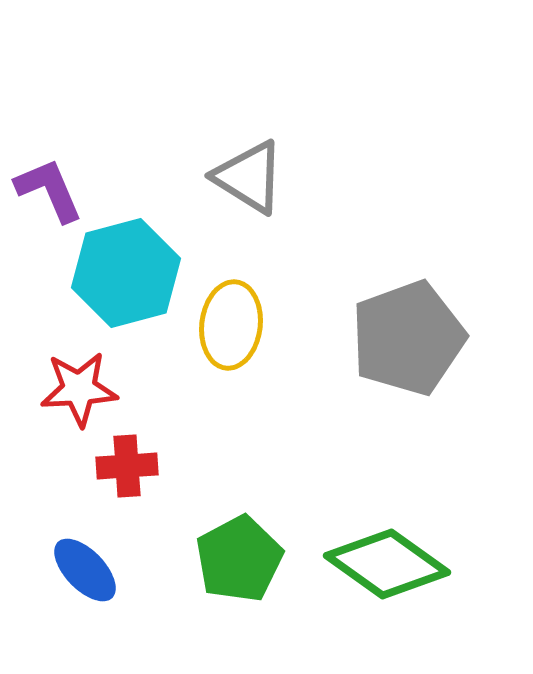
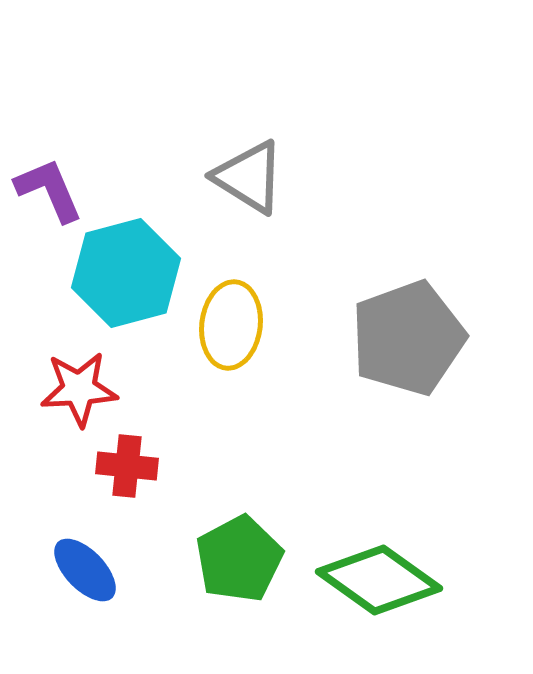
red cross: rotated 10 degrees clockwise
green diamond: moved 8 px left, 16 px down
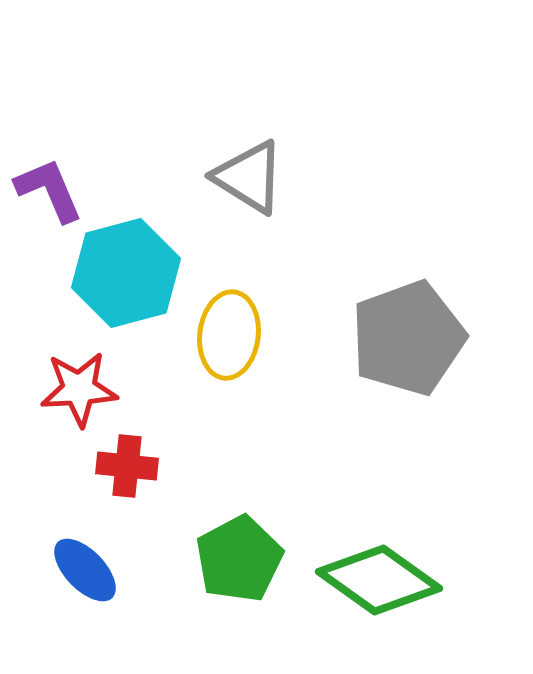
yellow ellipse: moved 2 px left, 10 px down
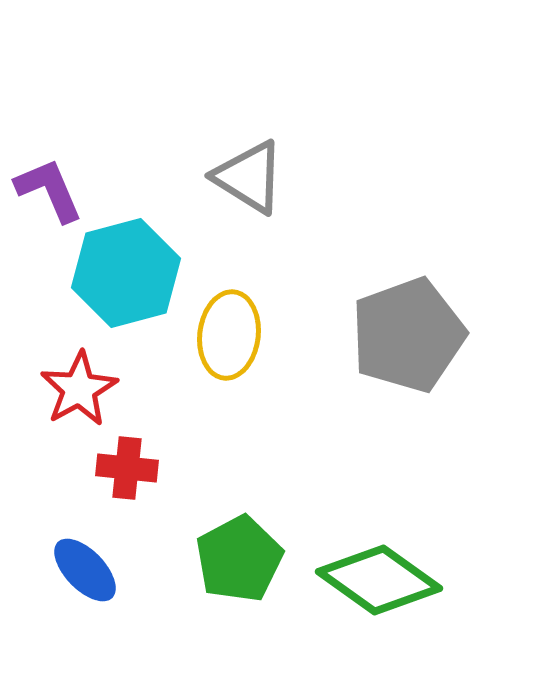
gray pentagon: moved 3 px up
red star: rotated 26 degrees counterclockwise
red cross: moved 2 px down
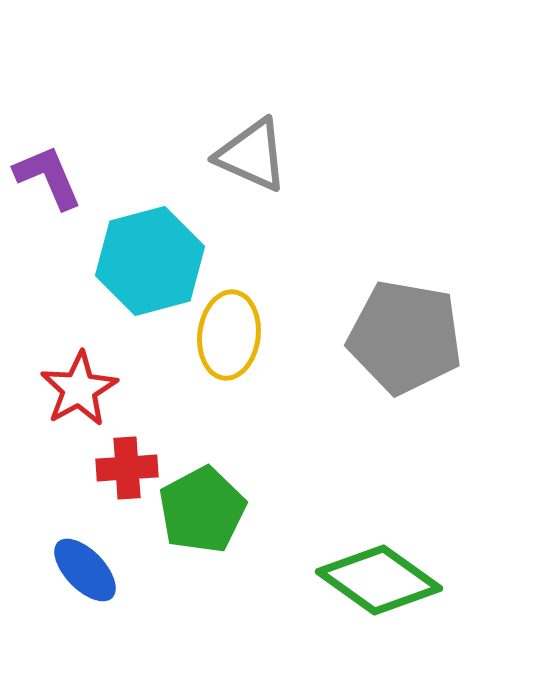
gray triangle: moved 3 px right, 22 px up; rotated 8 degrees counterclockwise
purple L-shape: moved 1 px left, 13 px up
cyan hexagon: moved 24 px right, 12 px up
gray pentagon: moved 3 px left, 2 px down; rotated 30 degrees clockwise
red cross: rotated 10 degrees counterclockwise
green pentagon: moved 37 px left, 49 px up
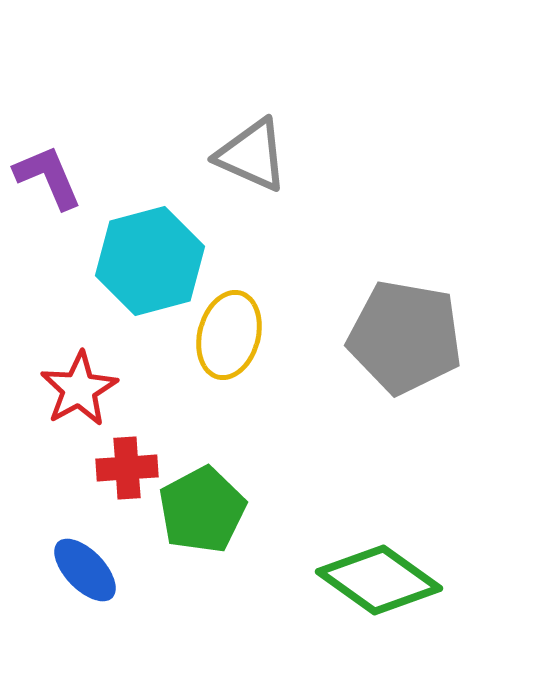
yellow ellipse: rotated 8 degrees clockwise
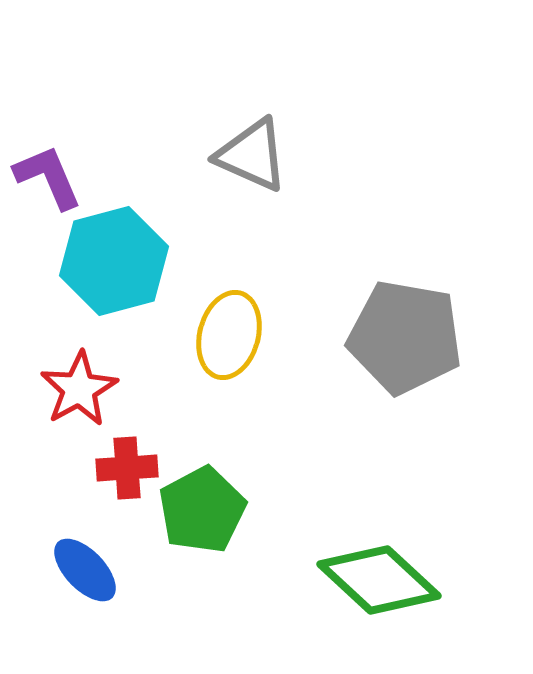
cyan hexagon: moved 36 px left
green diamond: rotated 7 degrees clockwise
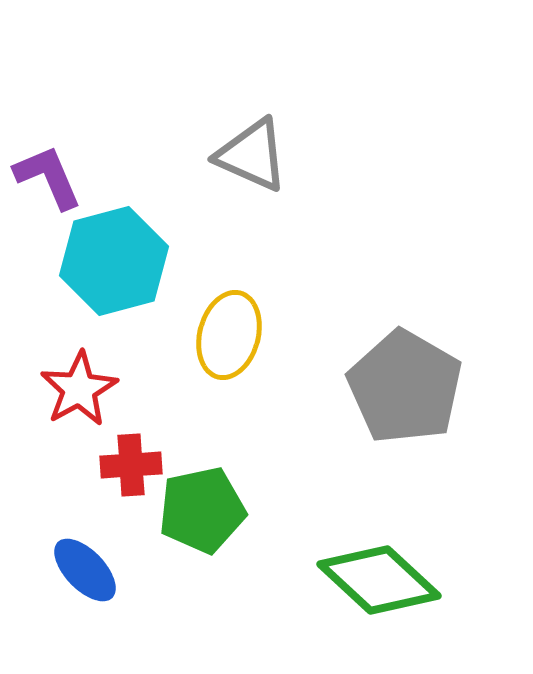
gray pentagon: moved 50 px down; rotated 20 degrees clockwise
red cross: moved 4 px right, 3 px up
green pentagon: rotated 16 degrees clockwise
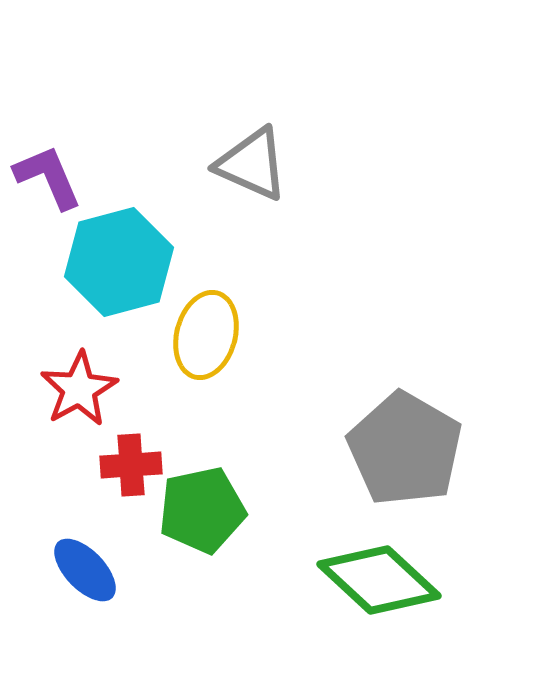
gray triangle: moved 9 px down
cyan hexagon: moved 5 px right, 1 px down
yellow ellipse: moved 23 px left
gray pentagon: moved 62 px down
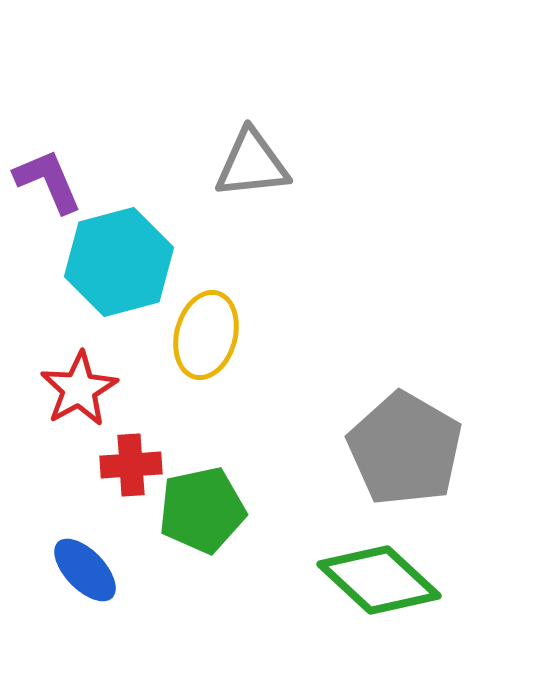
gray triangle: rotated 30 degrees counterclockwise
purple L-shape: moved 4 px down
